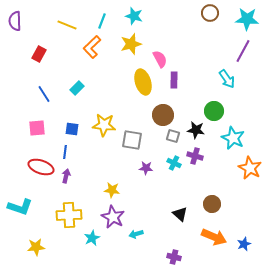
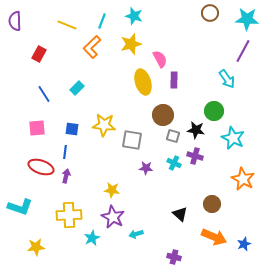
orange star at (250, 168): moved 7 px left, 11 px down
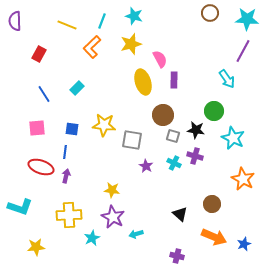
purple star at (146, 168): moved 2 px up; rotated 24 degrees clockwise
purple cross at (174, 257): moved 3 px right, 1 px up
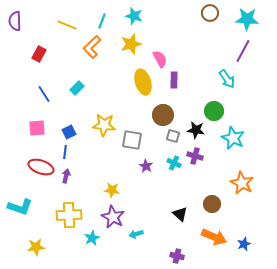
blue square at (72, 129): moved 3 px left, 3 px down; rotated 32 degrees counterclockwise
orange star at (243, 179): moved 1 px left, 4 px down
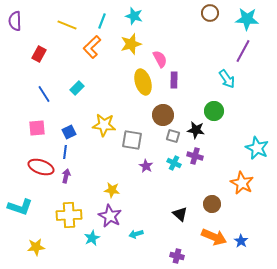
cyan star at (233, 138): moved 24 px right, 10 px down
purple star at (113, 217): moved 3 px left, 1 px up
blue star at (244, 244): moved 3 px left, 3 px up; rotated 16 degrees counterclockwise
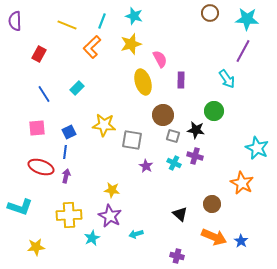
purple rectangle at (174, 80): moved 7 px right
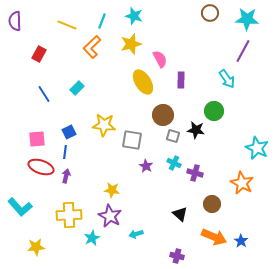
yellow ellipse at (143, 82): rotated 15 degrees counterclockwise
pink square at (37, 128): moved 11 px down
purple cross at (195, 156): moved 17 px down
cyan L-shape at (20, 207): rotated 30 degrees clockwise
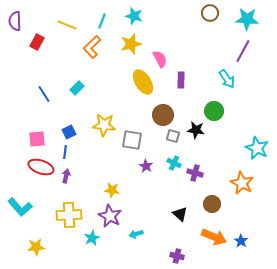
red rectangle at (39, 54): moved 2 px left, 12 px up
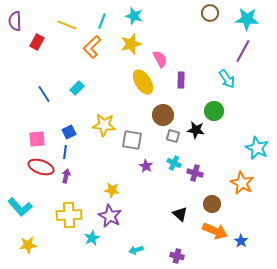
cyan arrow at (136, 234): moved 16 px down
orange arrow at (214, 237): moved 1 px right, 6 px up
yellow star at (36, 247): moved 8 px left, 2 px up
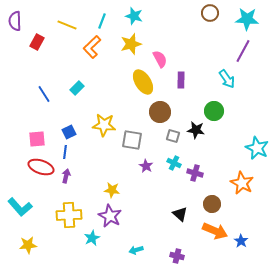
brown circle at (163, 115): moved 3 px left, 3 px up
